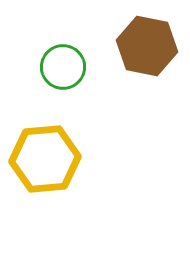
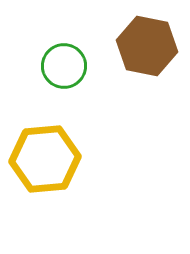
green circle: moved 1 px right, 1 px up
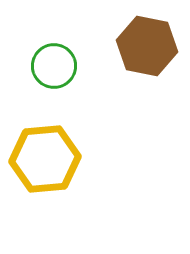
green circle: moved 10 px left
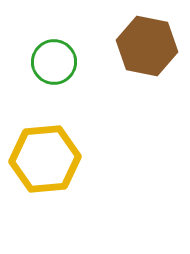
green circle: moved 4 px up
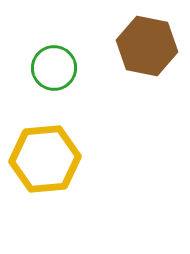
green circle: moved 6 px down
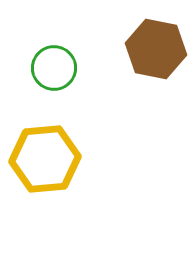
brown hexagon: moved 9 px right, 3 px down
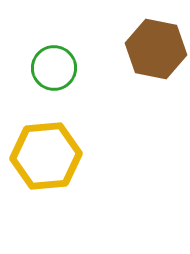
yellow hexagon: moved 1 px right, 3 px up
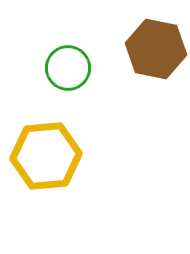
green circle: moved 14 px right
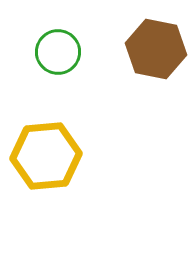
green circle: moved 10 px left, 16 px up
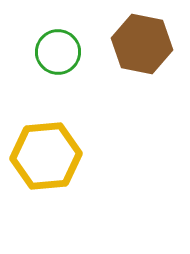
brown hexagon: moved 14 px left, 5 px up
